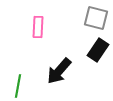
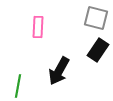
black arrow: rotated 12 degrees counterclockwise
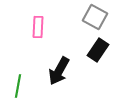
gray square: moved 1 px left, 1 px up; rotated 15 degrees clockwise
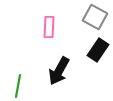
pink rectangle: moved 11 px right
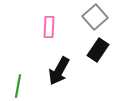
gray square: rotated 20 degrees clockwise
